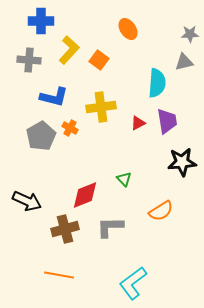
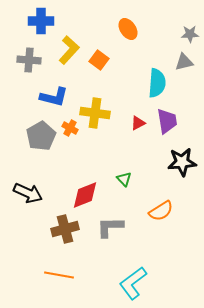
yellow cross: moved 6 px left, 6 px down; rotated 16 degrees clockwise
black arrow: moved 1 px right, 8 px up
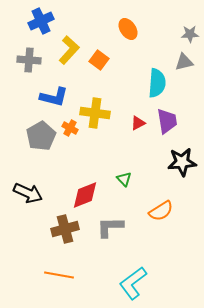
blue cross: rotated 25 degrees counterclockwise
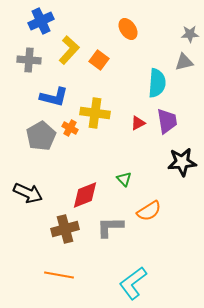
orange semicircle: moved 12 px left
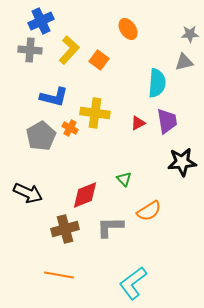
gray cross: moved 1 px right, 10 px up
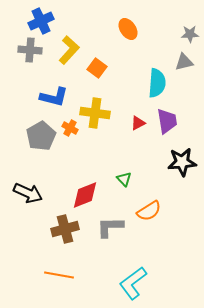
orange square: moved 2 px left, 8 px down
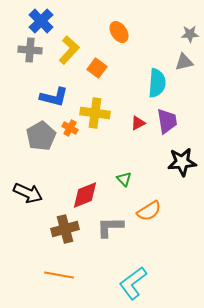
blue cross: rotated 20 degrees counterclockwise
orange ellipse: moved 9 px left, 3 px down
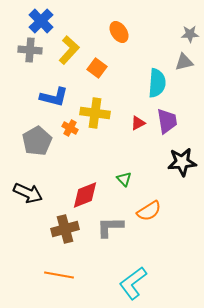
gray pentagon: moved 4 px left, 5 px down
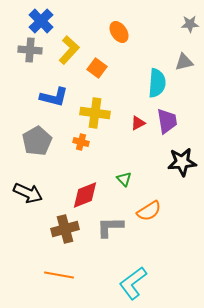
gray star: moved 10 px up
orange cross: moved 11 px right, 14 px down; rotated 14 degrees counterclockwise
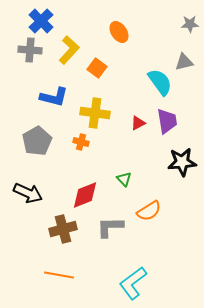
cyan semicircle: moved 3 px right, 1 px up; rotated 40 degrees counterclockwise
brown cross: moved 2 px left
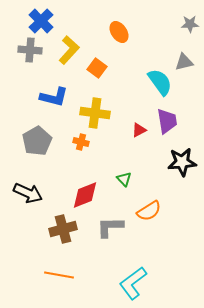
red triangle: moved 1 px right, 7 px down
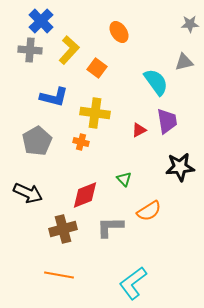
cyan semicircle: moved 4 px left
black star: moved 2 px left, 5 px down
